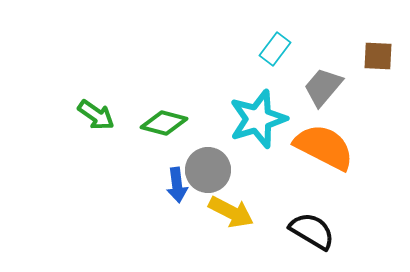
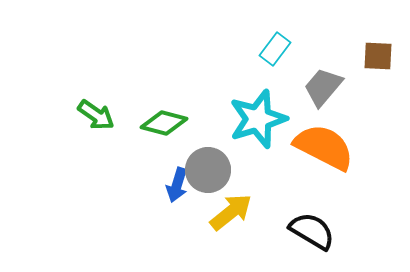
blue arrow: rotated 24 degrees clockwise
yellow arrow: rotated 66 degrees counterclockwise
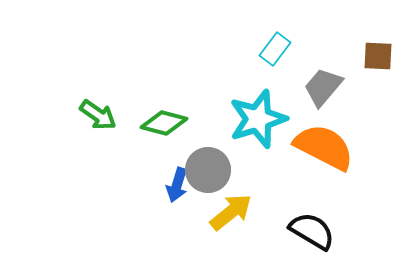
green arrow: moved 2 px right
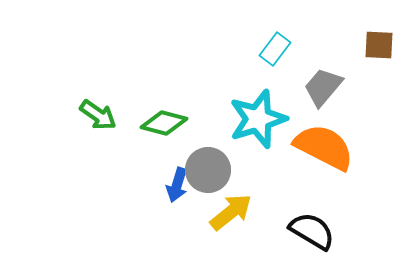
brown square: moved 1 px right, 11 px up
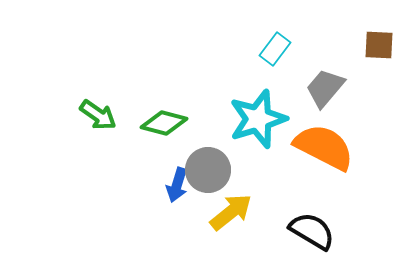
gray trapezoid: moved 2 px right, 1 px down
